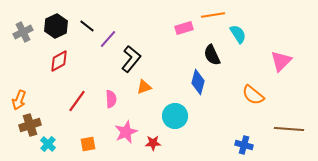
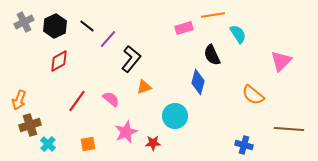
black hexagon: moved 1 px left
gray cross: moved 1 px right, 10 px up
pink semicircle: rotated 48 degrees counterclockwise
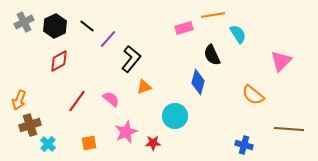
orange square: moved 1 px right, 1 px up
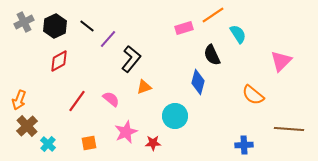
orange line: rotated 25 degrees counterclockwise
brown cross: moved 3 px left, 1 px down; rotated 25 degrees counterclockwise
blue cross: rotated 18 degrees counterclockwise
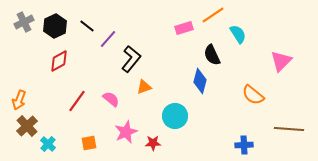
blue diamond: moved 2 px right, 1 px up
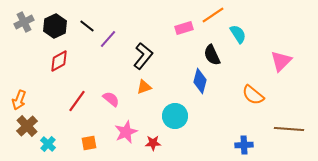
black L-shape: moved 12 px right, 3 px up
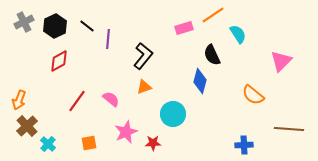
purple line: rotated 36 degrees counterclockwise
cyan circle: moved 2 px left, 2 px up
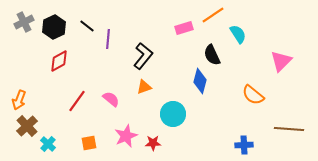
black hexagon: moved 1 px left, 1 px down
pink star: moved 4 px down
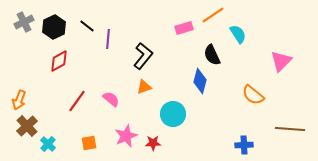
brown line: moved 1 px right
